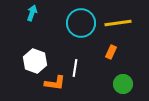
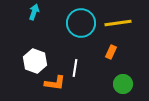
cyan arrow: moved 2 px right, 1 px up
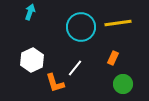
cyan arrow: moved 4 px left
cyan circle: moved 4 px down
orange rectangle: moved 2 px right, 6 px down
white hexagon: moved 3 px left, 1 px up; rotated 15 degrees clockwise
white line: rotated 30 degrees clockwise
orange L-shape: rotated 65 degrees clockwise
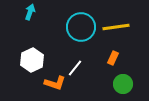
yellow line: moved 2 px left, 4 px down
orange L-shape: rotated 55 degrees counterclockwise
